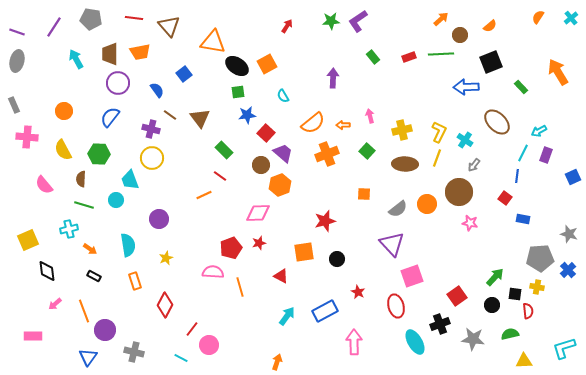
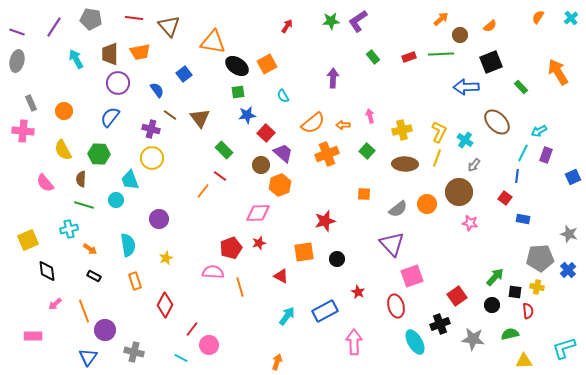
gray rectangle at (14, 105): moved 17 px right, 2 px up
pink cross at (27, 137): moved 4 px left, 6 px up
pink semicircle at (44, 185): moved 1 px right, 2 px up
orange line at (204, 195): moved 1 px left, 4 px up; rotated 28 degrees counterclockwise
black square at (515, 294): moved 2 px up
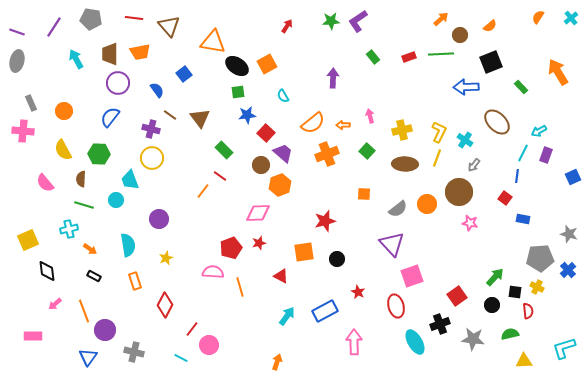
yellow cross at (537, 287): rotated 16 degrees clockwise
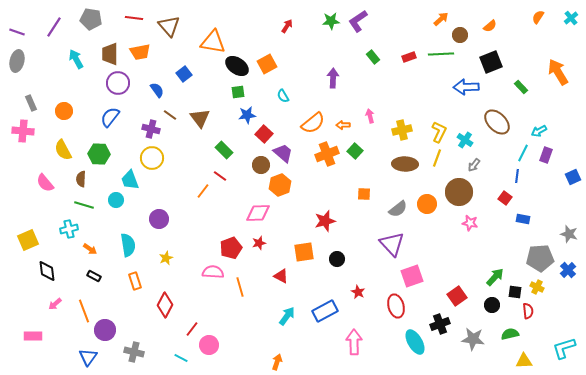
red square at (266, 133): moved 2 px left, 1 px down
green square at (367, 151): moved 12 px left
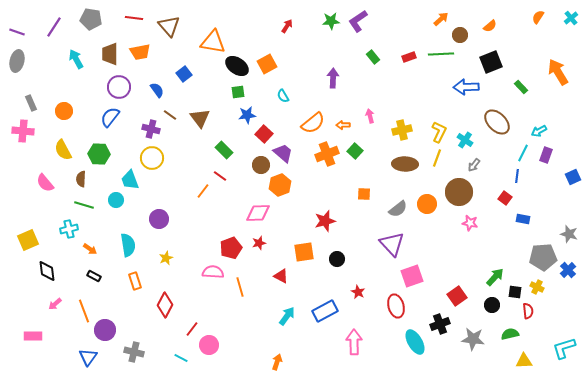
purple circle at (118, 83): moved 1 px right, 4 px down
gray pentagon at (540, 258): moved 3 px right, 1 px up
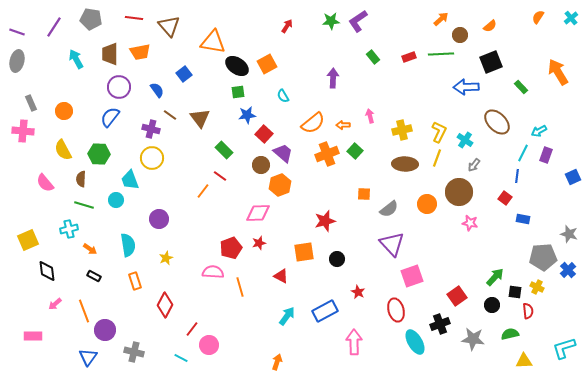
gray semicircle at (398, 209): moved 9 px left
red ellipse at (396, 306): moved 4 px down
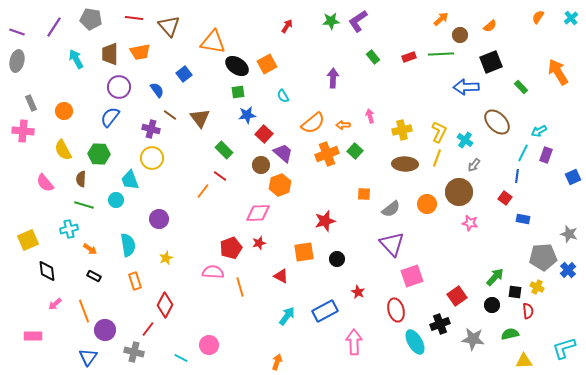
gray semicircle at (389, 209): moved 2 px right
red line at (192, 329): moved 44 px left
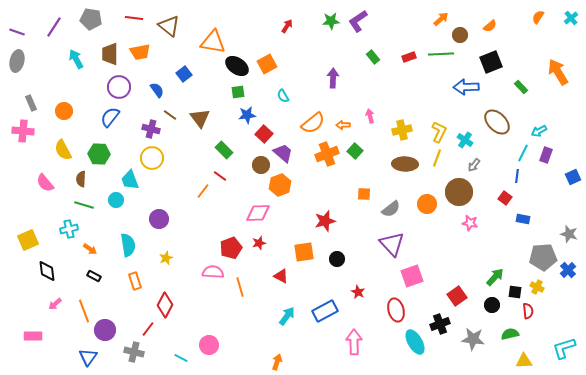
brown triangle at (169, 26): rotated 10 degrees counterclockwise
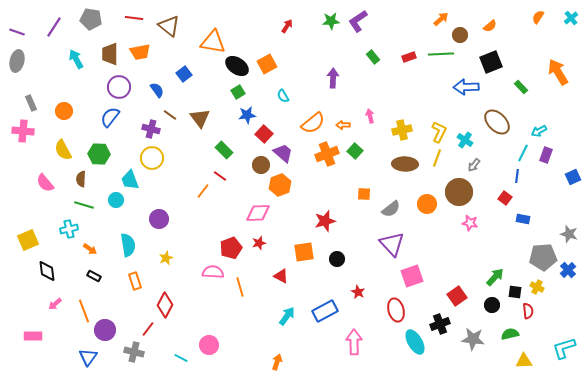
green square at (238, 92): rotated 24 degrees counterclockwise
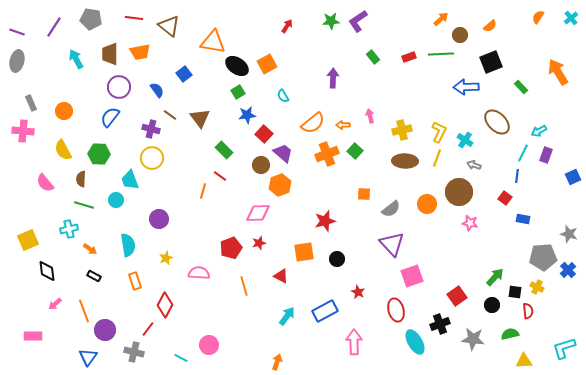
brown ellipse at (405, 164): moved 3 px up
gray arrow at (474, 165): rotated 72 degrees clockwise
orange line at (203, 191): rotated 21 degrees counterclockwise
pink semicircle at (213, 272): moved 14 px left, 1 px down
orange line at (240, 287): moved 4 px right, 1 px up
